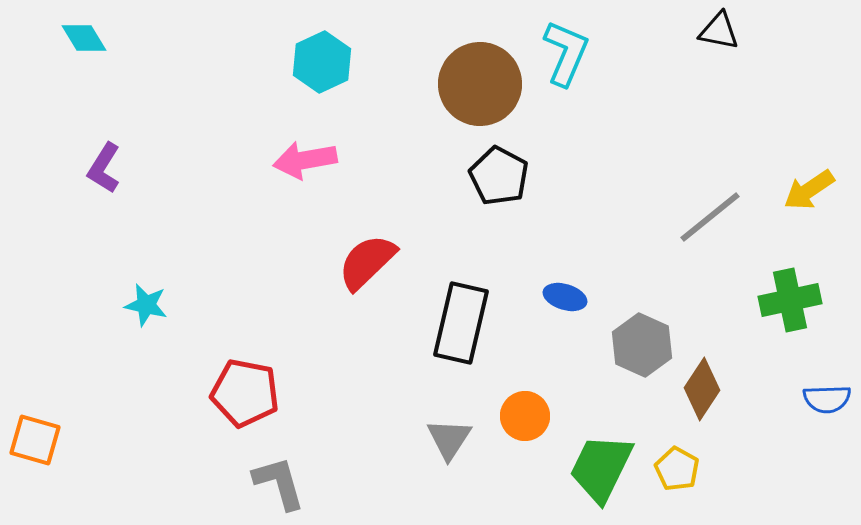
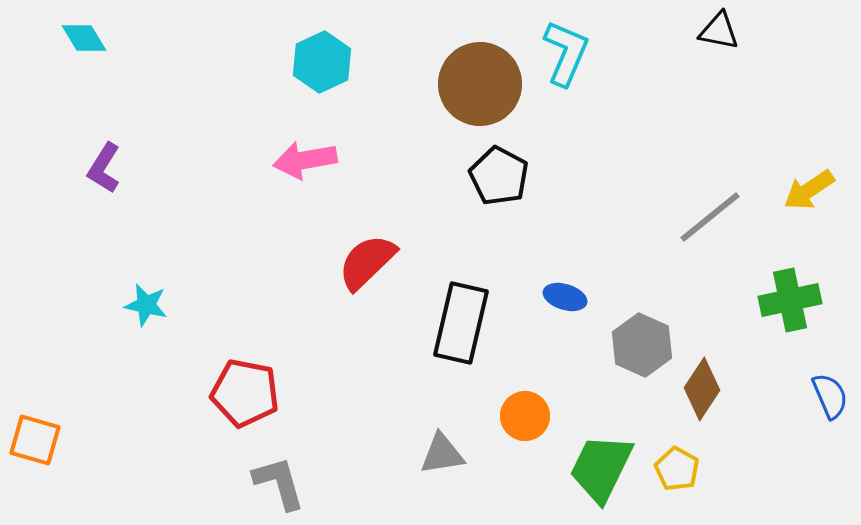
blue semicircle: moved 3 px right, 3 px up; rotated 111 degrees counterclockwise
gray triangle: moved 7 px left, 15 px down; rotated 48 degrees clockwise
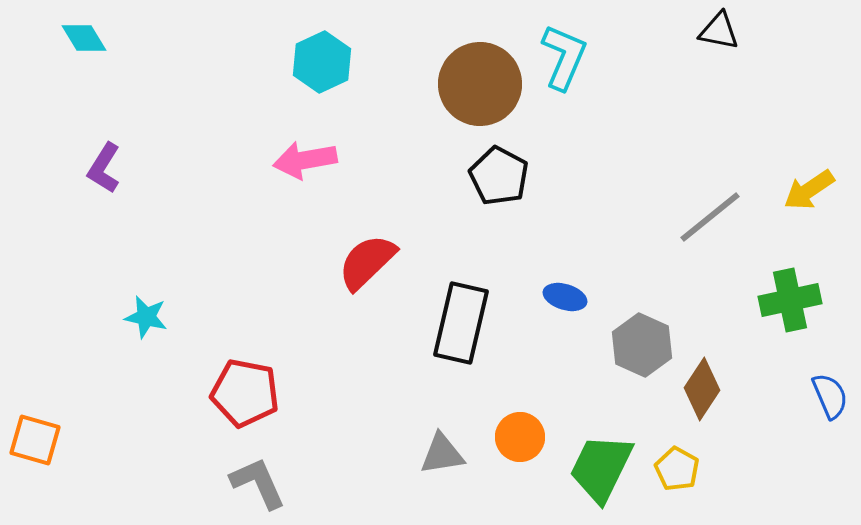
cyan L-shape: moved 2 px left, 4 px down
cyan star: moved 12 px down
orange circle: moved 5 px left, 21 px down
gray L-shape: moved 21 px left; rotated 8 degrees counterclockwise
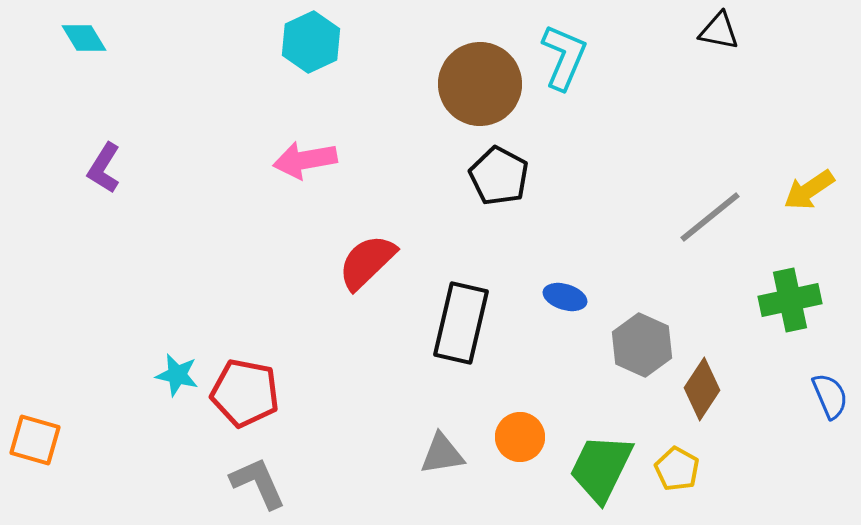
cyan hexagon: moved 11 px left, 20 px up
cyan star: moved 31 px right, 58 px down
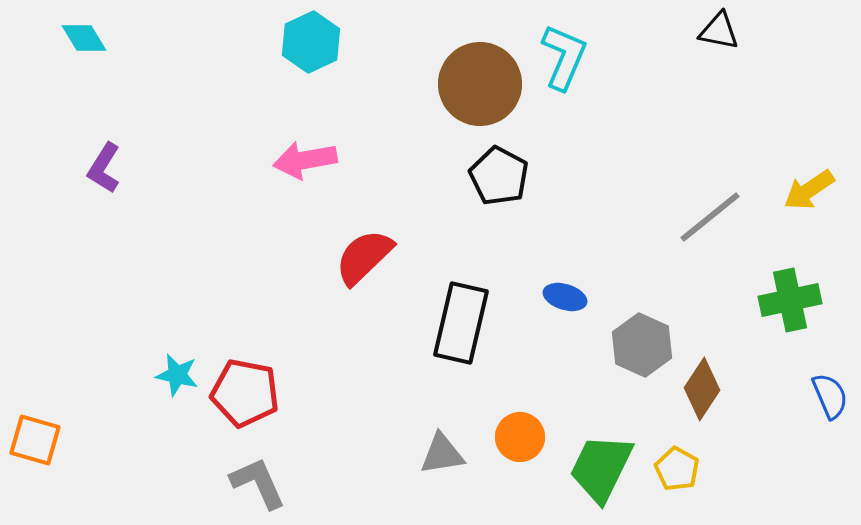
red semicircle: moved 3 px left, 5 px up
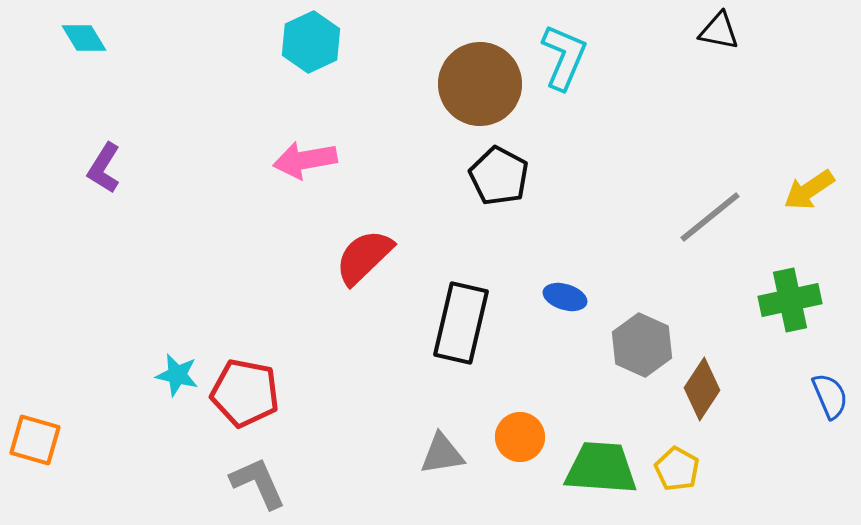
green trapezoid: rotated 68 degrees clockwise
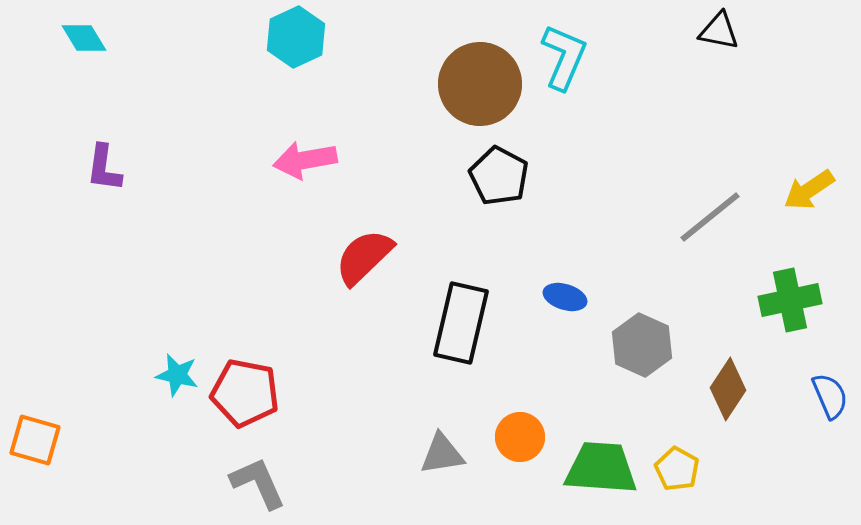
cyan hexagon: moved 15 px left, 5 px up
purple L-shape: rotated 24 degrees counterclockwise
brown diamond: moved 26 px right
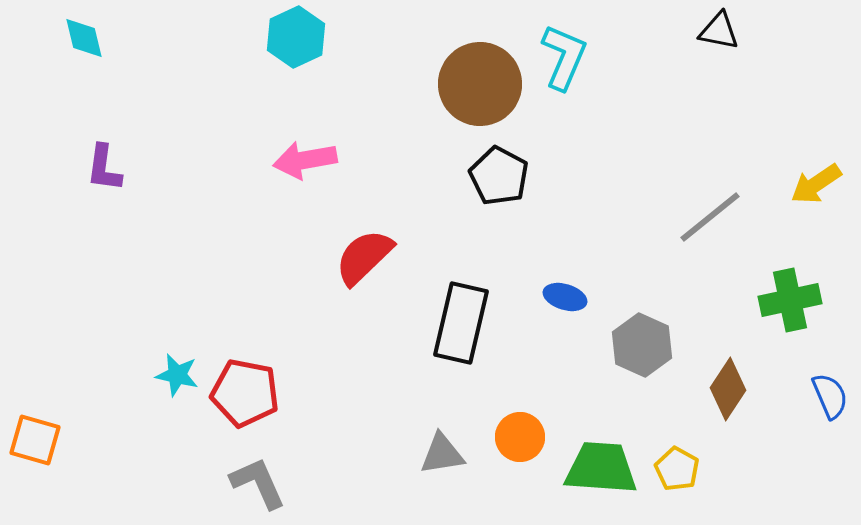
cyan diamond: rotated 18 degrees clockwise
yellow arrow: moved 7 px right, 6 px up
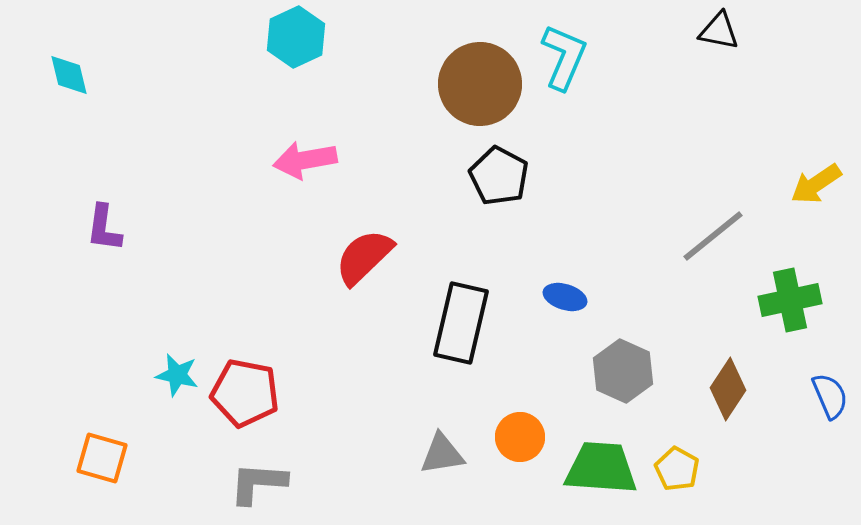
cyan diamond: moved 15 px left, 37 px down
purple L-shape: moved 60 px down
gray line: moved 3 px right, 19 px down
gray hexagon: moved 19 px left, 26 px down
orange square: moved 67 px right, 18 px down
gray L-shape: rotated 62 degrees counterclockwise
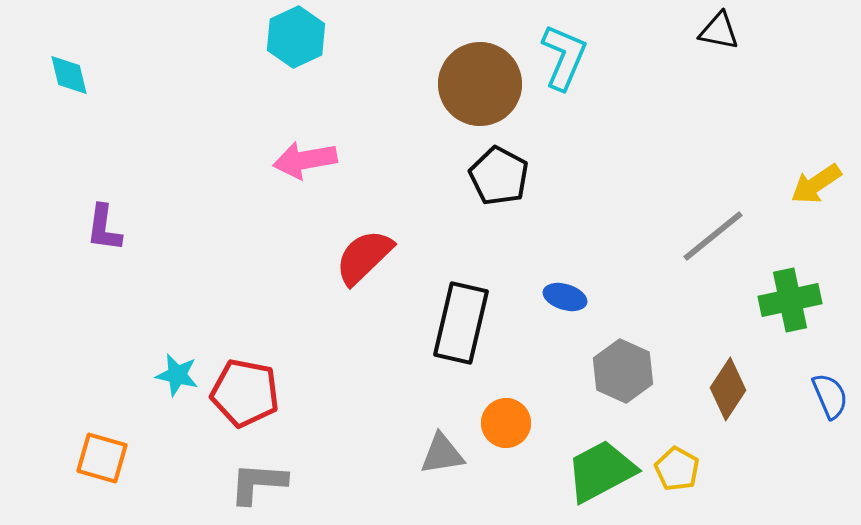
orange circle: moved 14 px left, 14 px up
green trapezoid: moved 3 px down; rotated 32 degrees counterclockwise
